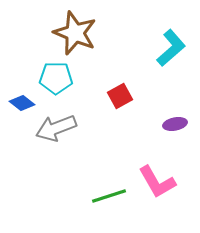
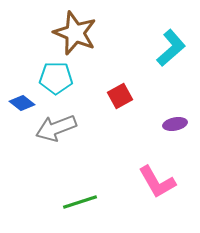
green line: moved 29 px left, 6 px down
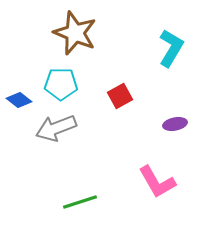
cyan L-shape: rotated 18 degrees counterclockwise
cyan pentagon: moved 5 px right, 6 px down
blue diamond: moved 3 px left, 3 px up
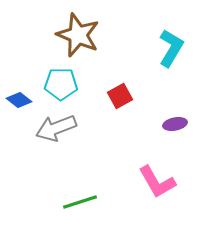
brown star: moved 3 px right, 2 px down
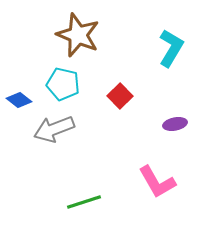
cyan pentagon: moved 2 px right; rotated 12 degrees clockwise
red square: rotated 15 degrees counterclockwise
gray arrow: moved 2 px left, 1 px down
green line: moved 4 px right
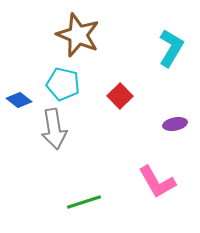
gray arrow: rotated 78 degrees counterclockwise
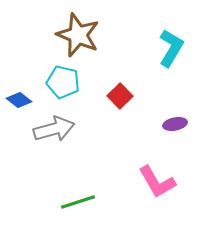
cyan pentagon: moved 2 px up
gray arrow: rotated 96 degrees counterclockwise
green line: moved 6 px left
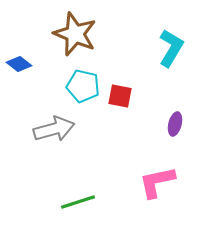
brown star: moved 3 px left, 1 px up
cyan pentagon: moved 20 px right, 4 px down
red square: rotated 35 degrees counterclockwise
blue diamond: moved 36 px up
purple ellipse: rotated 65 degrees counterclockwise
pink L-shape: rotated 108 degrees clockwise
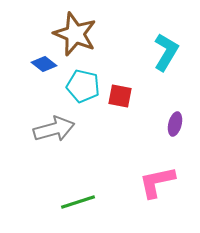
cyan L-shape: moved 5 px left, 4 px down
blue diamond: moved 25 px right
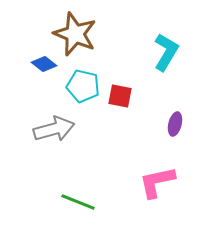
green line: rotated 40 degrees clockwise
